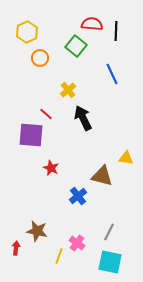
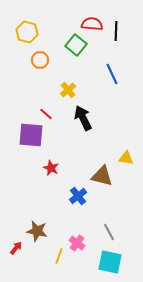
yellow hexagon: rotated 20 degrees counterclockwise
green square: moved 1 px up
orange circle: moved 2 px down
gray line: rotated 54 degrees counterclockwise
red arrow: rotated 32 degrees clockwise
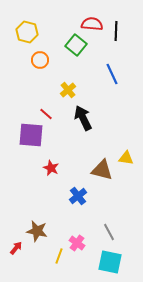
brown triangle: moved 6 px up
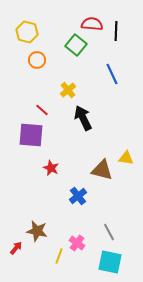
orange circle: moved 3 px left
red line: moved 4 px left, 4 px up
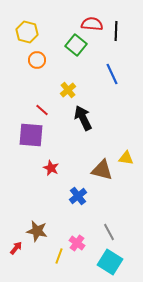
cyan square: rotated 20 degrees clockwise
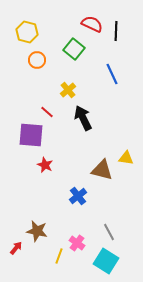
red semicircle: rotated 20 degrees clockwise
green square: moved 2 px left, 4 px down
red line: moved 5 px right, 2 px down
red star: moved 6 px left, 3 px up
cyan square: moved 4 px left, 1 px up
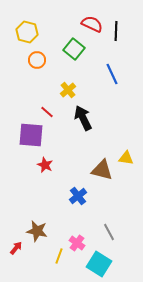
cyan square: moved 7 px left, 3 px down
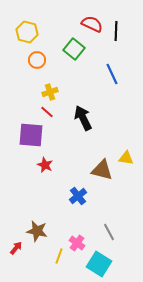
yellow cross: moved 18 px left, 2 px down; rotated 21 degrees clockwise
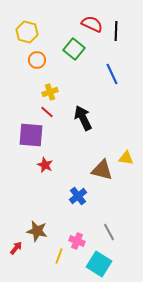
pink cross: moved 2 px up; rotated 14 degrees counterclockwise
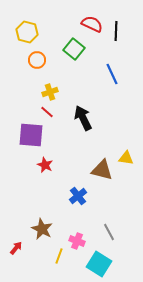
brown star: moved 5 px right, 2 px up; rotated 15 degrees clockwise
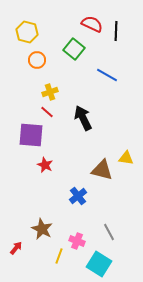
blue line: moved 5 px left, 1 px down; rotated 35 degrees counterclockwise
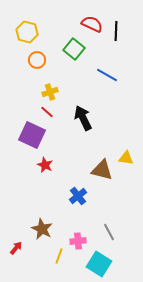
purple square: moved 1 px right; rotated 20 degrees clockwise
pink cross: moved 1 px right; rotated 28 degrees counterclockwise
